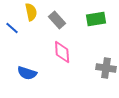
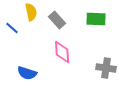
green rectangle: rotated 12 degrees clockwise
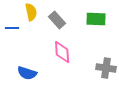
blue line: rotated 40 degrees counterclockwise
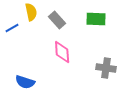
blue line: rotated 32 degrees counterclockwise
blue semicircle: moved 2 px left, 9 px down
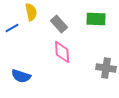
gray rectangle: moved 2 px right, 4 px down
blue semicircle: moved 4 px left, 6 px up
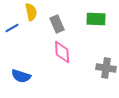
gray rectangle: moved 2 px left; rotated 18 degrees clockwise
